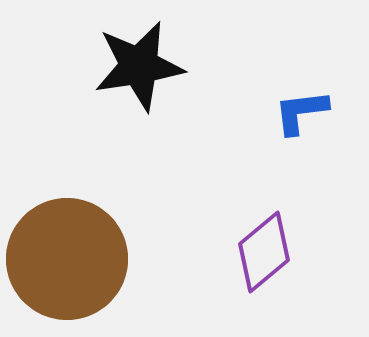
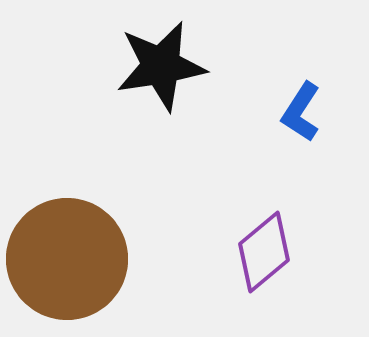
black star: moved 22 px right
blue L-shape: rotated 50 degrees counterclockwise
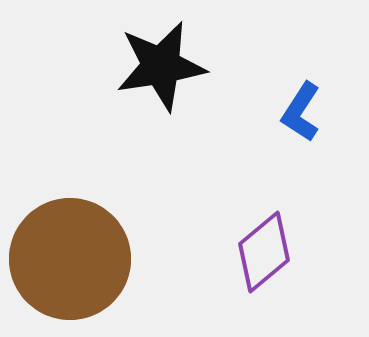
brown circle: moved 3 px right
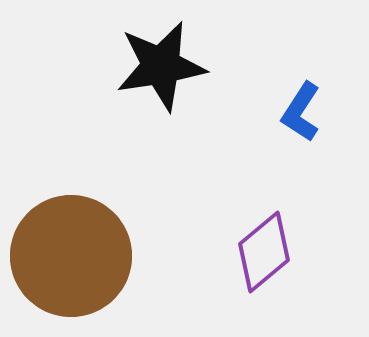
brown circle: moved 1 px right, 3 px up
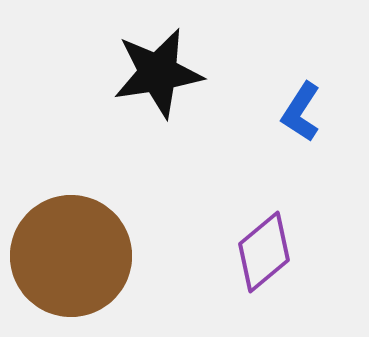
black star: moved 3 px left, 7 px down
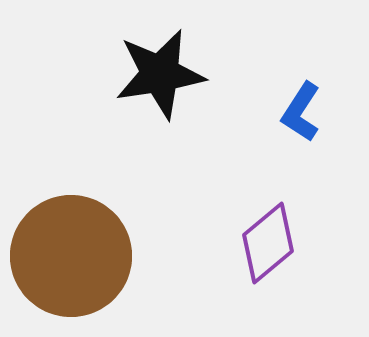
black star: moved 2 px right, 1 px down
purple diamond: moved 4 px right, 9 px up
